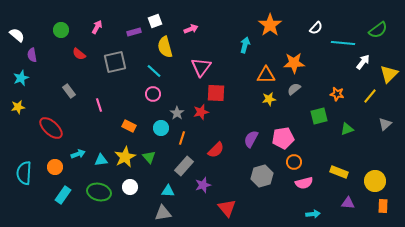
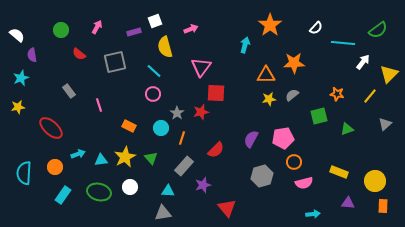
gray semicircle at (294, 89): moved 2 px left, 6 px down
green triangle at (149, 157): moved 2 px right, 1 px down
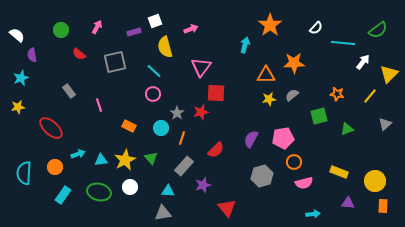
yellow star at (125, 157): moved 3 px down
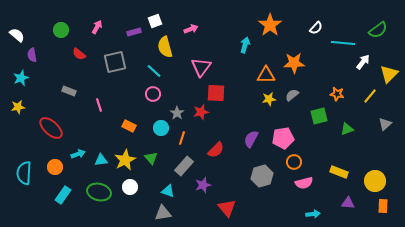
gray rectangle at (69, 91): rotated 32 degrees counterclockwise
cyan triangle at (168, 191): rotated 16 degrees clockwise
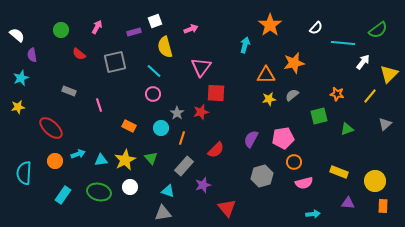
orange star at (294, 63): rotated 10 degrees counterclockwise
orange circle at (55, 167): moved 6 px up
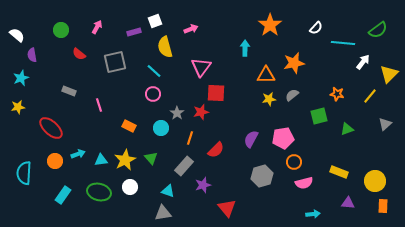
cyan arrow at (245, 45): moved 3 px down; rotated 14 degrees counterclockwise
orange line at (182, 138): moved 8 px right
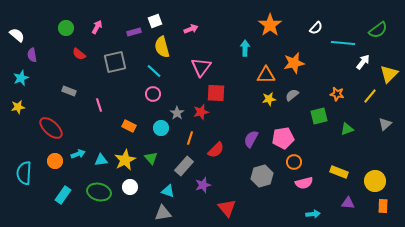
green circle at (61, 30): moved 5 px right, 2 px up
yellow semicircle at (165, 47): moved 3 px left
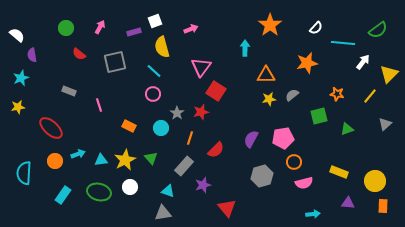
pink arrow at (97, 27): moved 3 px right
orange star at (294, 63): moved 13 px right
red square at (216, 93): moved 2 px up; rotated 30 degrees clockwise
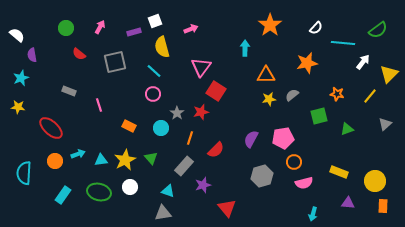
yellow star at (18, 107): rotated 16 degrees clockwise
cyan arrow at (313, 214): rotated 112 degrees clockwise
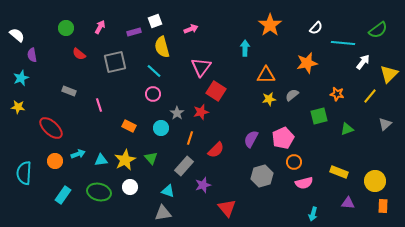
pink pentagon at (283, 138): rotated 15 degrees counterclockwise
